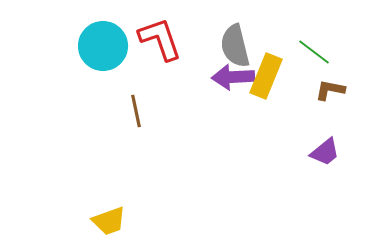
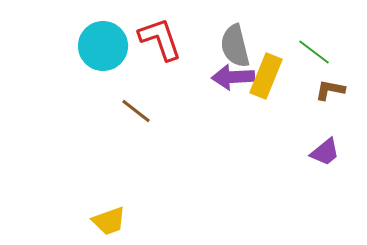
brown line: rotated 40 degrees counterclockwise
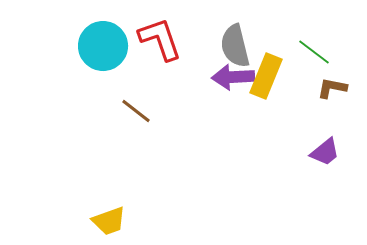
brown L-shape: moved 2 px right, 2 px up
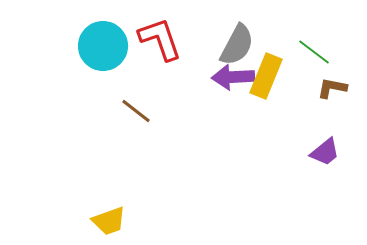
gray semicircle: moved 2 px right, 1 px up; rotated 138 degrees counterclockwise
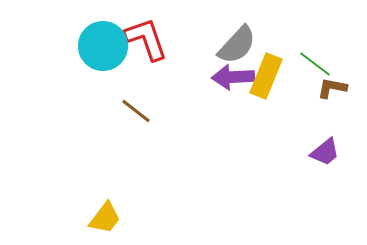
red L-shape: moved 14 px left
gray semicircle: rotated 15 degrees clockwise
green line: moved 1 px right, 12 px down
yellow trapezoid: moved 4 px left, 3 px up; rotated 33 degrees counterclockwise
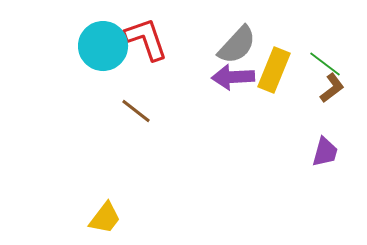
green line: moved 10 px right
yellow rectangle: moved 8 px right, 6 px up
brown L-shape: rotated 132 degrees clockwise
purple trapezoid: rotated 36 degrees counterclockwise
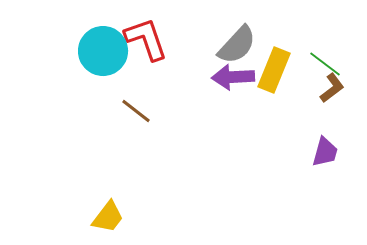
cyan circle: moved 5 px down
yellow trapezoid: moved 3 px right, 1 px up
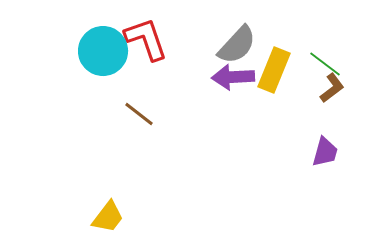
brown line: moved 3 px right, 3 px down
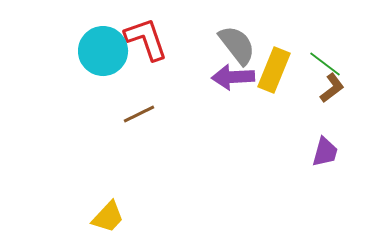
gray semicircle: rotated 81 degrees counterclockwise
brown line: rotated 64 degrees counterclockwise
yellow trapezoid: rotated 6 degrees clockwise
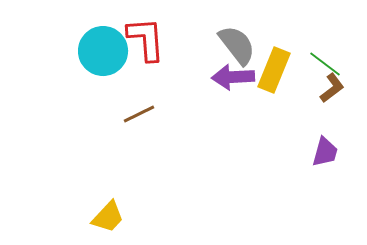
red L-shape: rotated 15 degrees clockwise
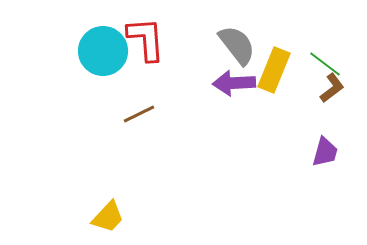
purple arrow: moved 1 px right, 6 px down
